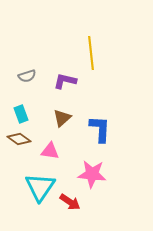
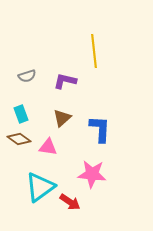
yellow line: moved 3 px right, 2 px up
pink triangle: moved 2 px left, 4 px up
cyan triangle: rotated 20 degrees clockwise
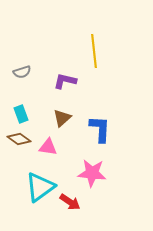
gray semicircle: moved 5 px left, 4 px up
pink star: moved 1 px up
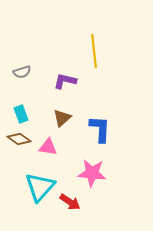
cyan triangle: rotated 12 degrees counterclockwise
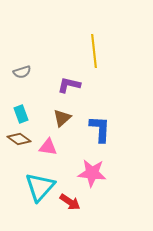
purple L-shape: moved 4 px right, 4 px down
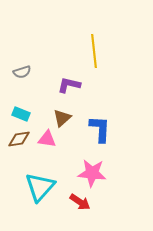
cyan rectangle: rotated 48 degrees counterclockwise
brown diamond: rotated 45 degrees counterclockwise
pink triangle: moved 1 px left, 8 px up
red arrow: moved 10 px right
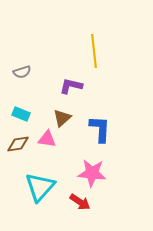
purple L-shape: moved 2 px right, 1 px down
brown diamond: moved 1 px left, 5 px down
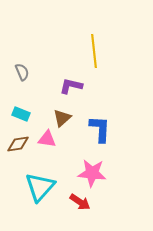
gray semicircle: rotated 96 degrees counterclockwise
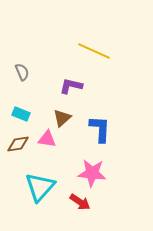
yellow line: rotated 60 degrees counterclockwise
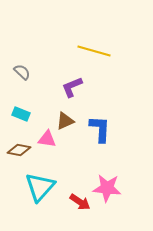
yellow line: rotated 8 degrees counterclockwise
gray semicircle: rotated 24 degrees counterclockwise
purple L-shape: moved 1 px right, 1 px down; rotated 35 degrees counterclockwise
brown triangle: moved 3 px right, 3 px down; rotated 18 degrees clockwise
brown diamond: moved 1 px right, 6 px down; rotated 20 degrees clockwise
pink star: moved 15 px right, 15 px down
